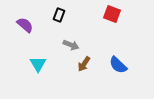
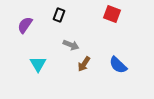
purple semicircle: rotated 96 degrees counterclockwise
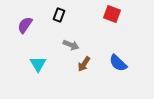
blue semicircle: moved 2 px up
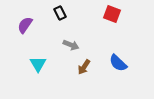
black rectangle: moved 1 px right, 2 px up; rotated 48 degrees counterclockwise
brown arrow: moved 3 px down
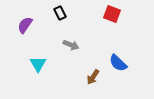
brown arrow: moved 9 px right, 10 px down
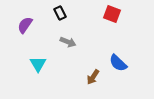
gray arrow: moved 3 px left, 3 px up
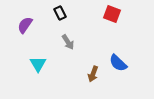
gray arrow: rotated 35 degrees clockwise
brown arrow: moved 3 px up; rotated 14 degrees counterclockwise
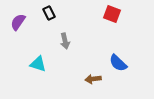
black rectangle: moved 11 px left
purple semicircle: moved 7 px left, 3 px up
gray arrow: moved 3 px left, 1 px up; rotated 21 degrees clockwise
cyan triangle: rotated 42 degrees counterclockwise
brown arrow: moved 5 px down; rotated 63 degrees clockwise
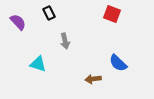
purple semicircle: rotated 102 degrees clockwise
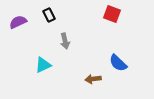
black rectangle: moved 2 px down
purple semicircle: rotated 72 degrees counterclockwise
cyan triangle: moved 5 px right, 1 px down; rotated 42 degrees counterclockwise
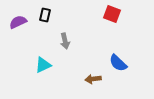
black rectangle: moved 4 px left; rotated 40 degrees clockwise
